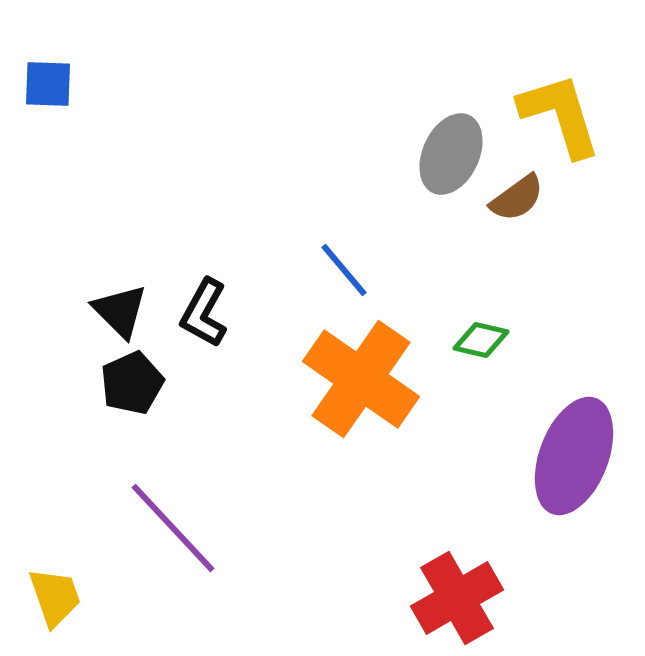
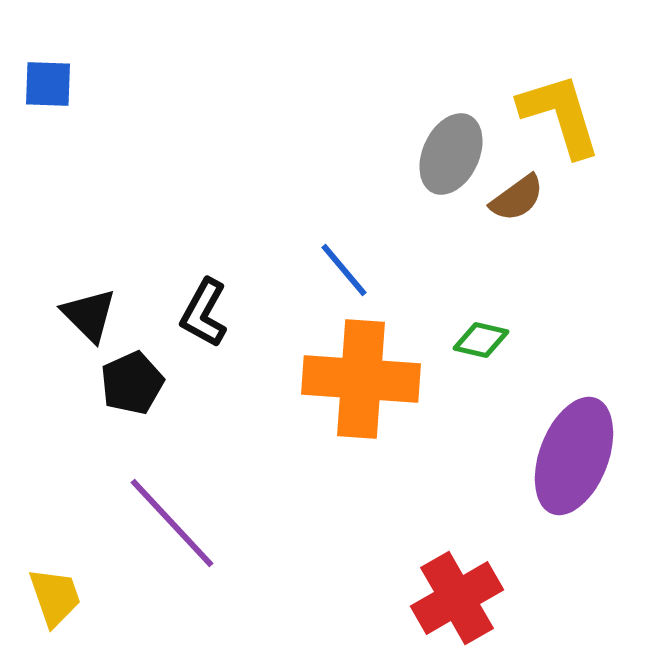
black triangle: moved 31 px left, 4 px down
orange cross: rotated 31 degrees counterclockwise
purple line: moved 1 px left, 5 px up
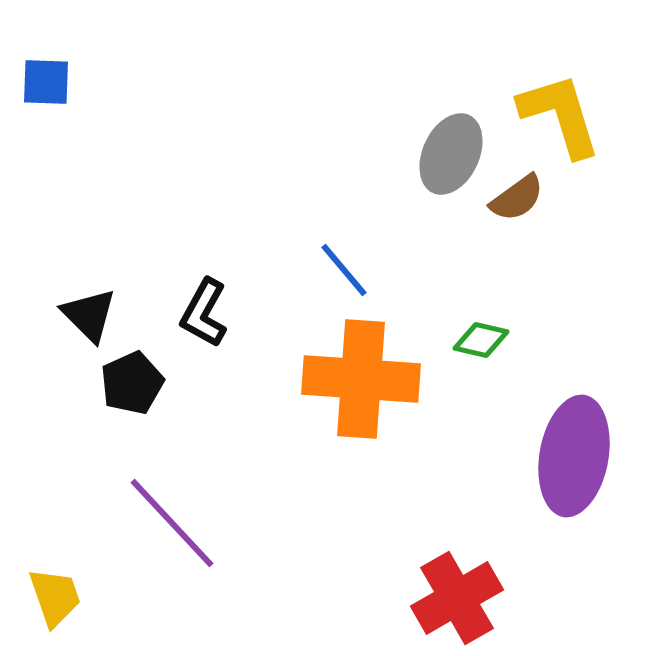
blue square: moved 2 px left, 2 px up
purple ellipse: rotated 11 degrees counterclockwise
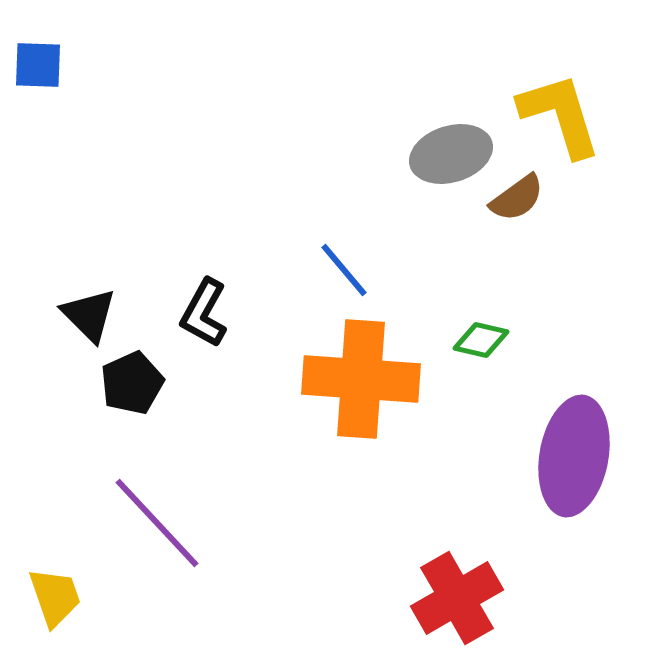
blue square: moved 8 px left, 17 px up
gray ellipse: rotated 48 degrees clockwise
purple line: moved 15 px left
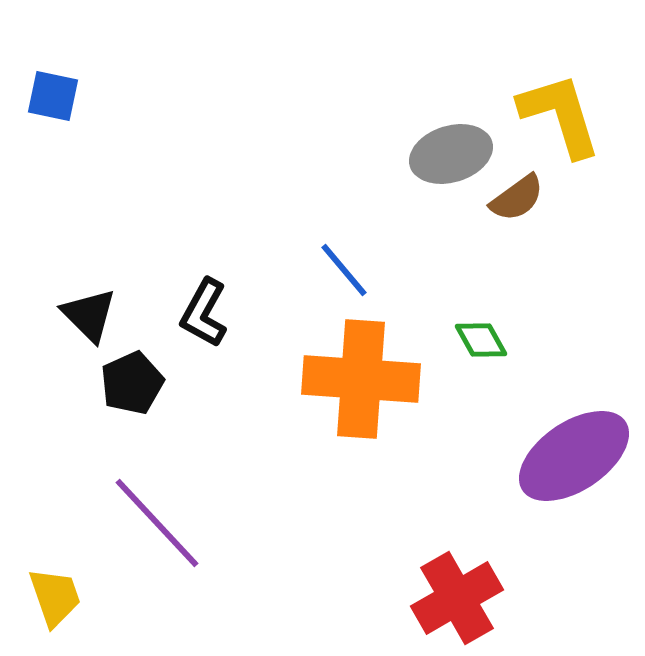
blue square: moved 15 px right, 31 px down; rotated 10 degrees clockwise
green diamond: rotated 48 degrees clockwise
purple ellipse: rotated 46 degrees clockwise
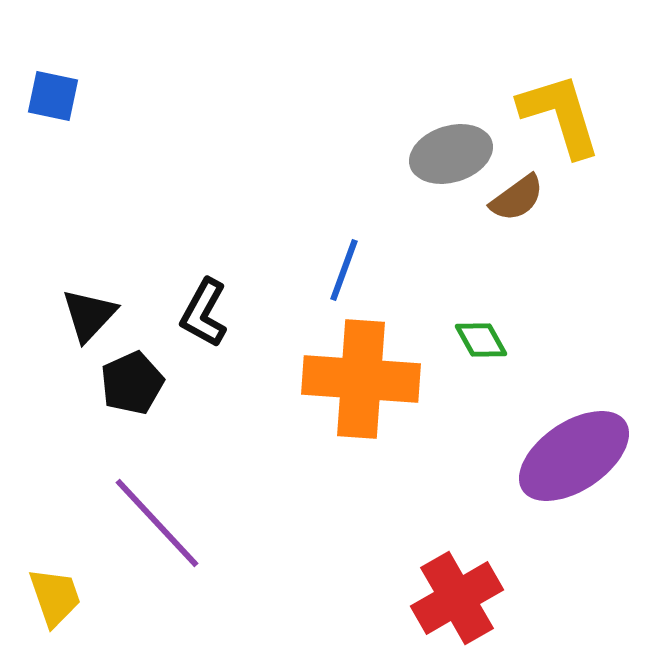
blue line: rotated 60 degrees clockwise
black triangle: rotated 28 degrees clockwise
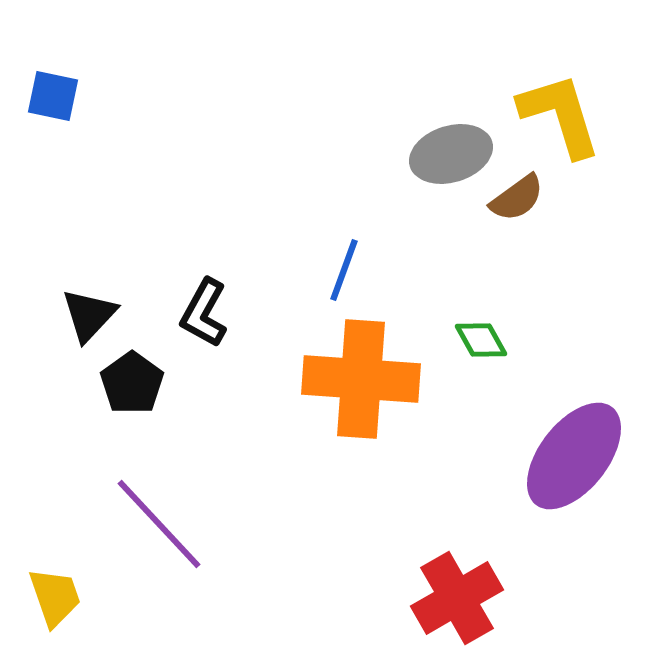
black pentagon: rotated 12 degrees counterclockwise
purple ellipse: rotated 18 degrees counterclockwise
purple line: moved 2 px right, 1 px down
